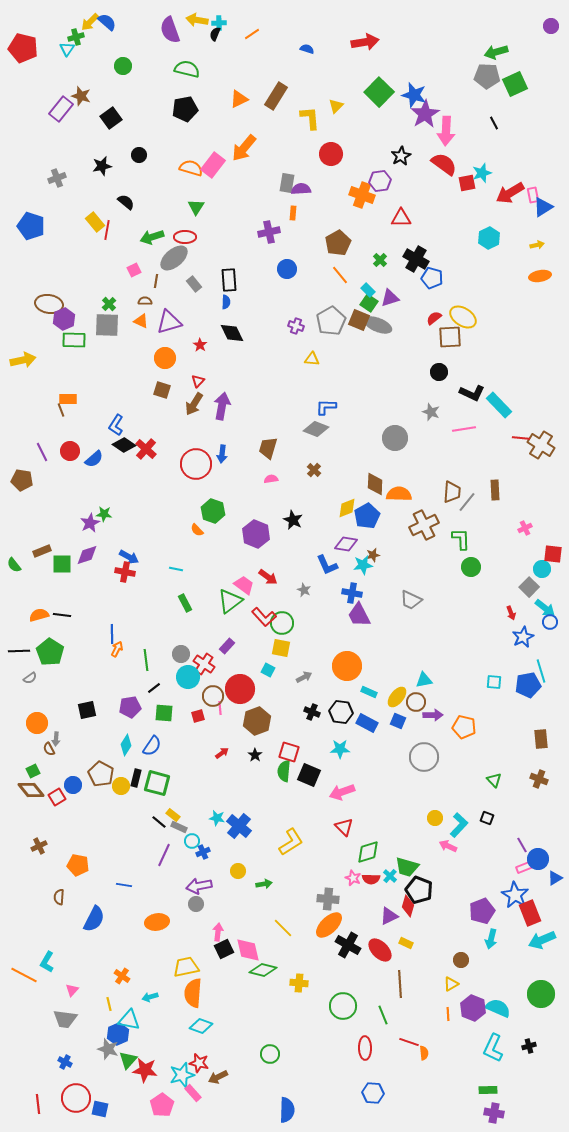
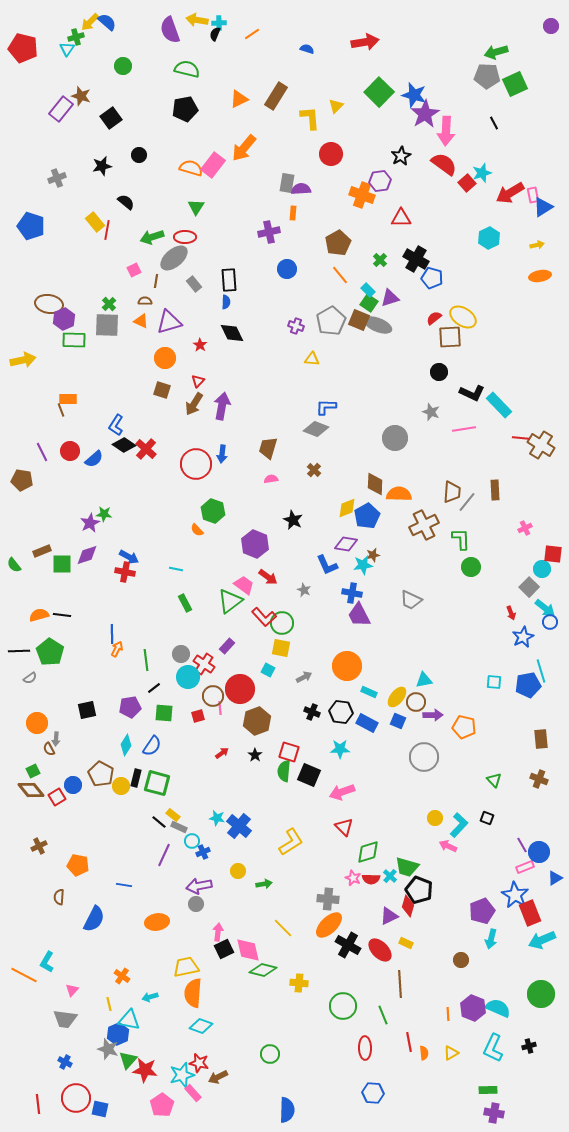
red square at (467, 183): rotated 30 degrees counterclockwise
purple hexagon at (256, 534): moved 1 px left, 10 px down
blue circle at (538, 859): moved 1 px right, 7 px up
yellow triangle at (451, 984): moved 69 px down
red line at (409, 1042): rotated 60 degrees clockwise
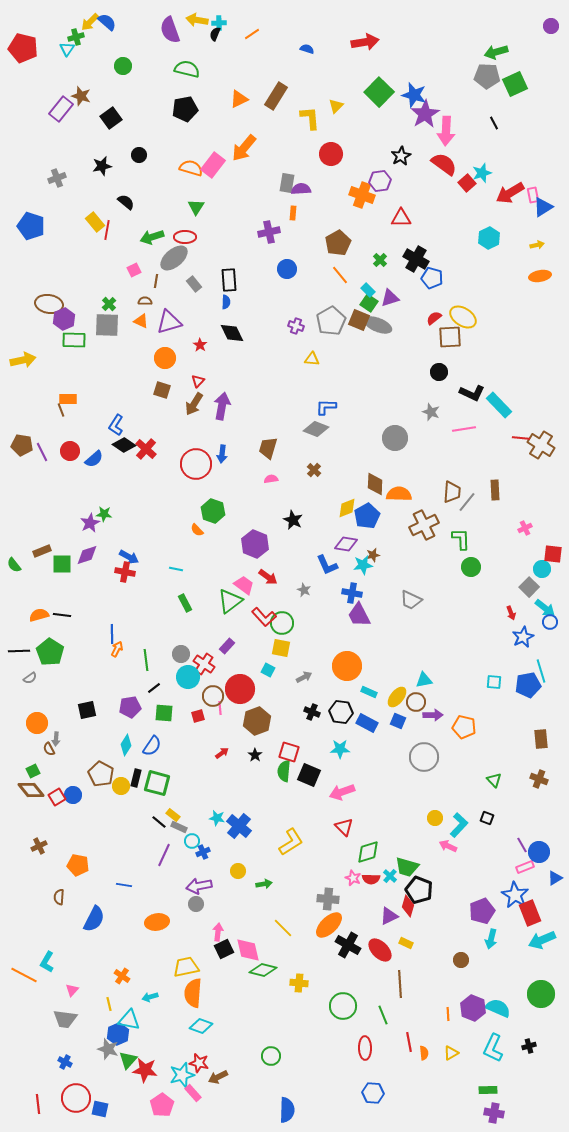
brown pentagon at (22, 480): moved 35 px up
blue circle at (73, 785): moved 10 px down
green circle at (270, 1054): moved 1 px right, 2 px down
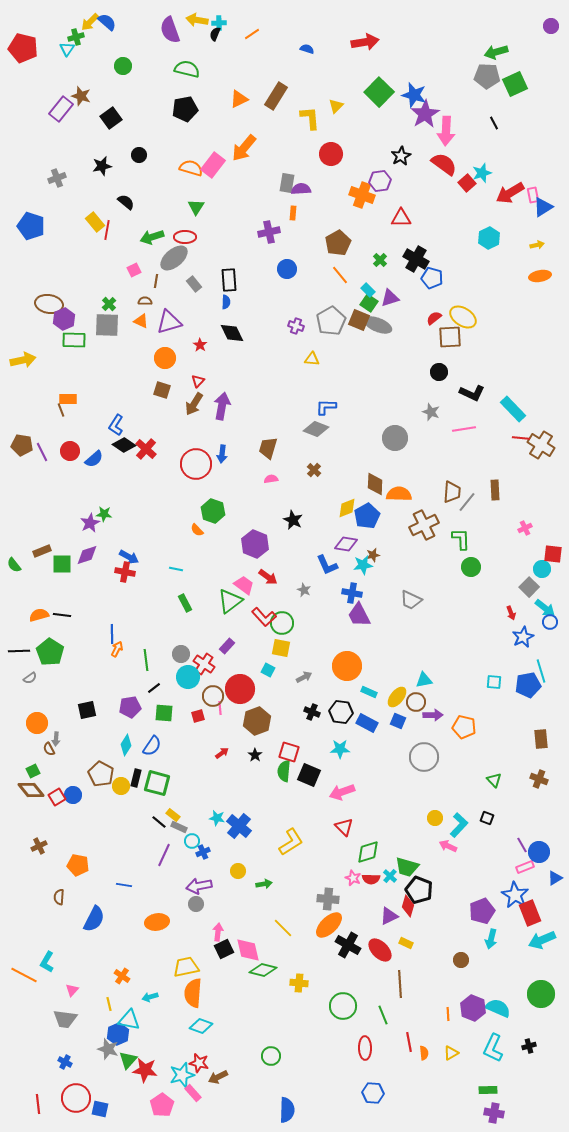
cyan rectangle at (499, 405): moved 14 px right, 4 px down
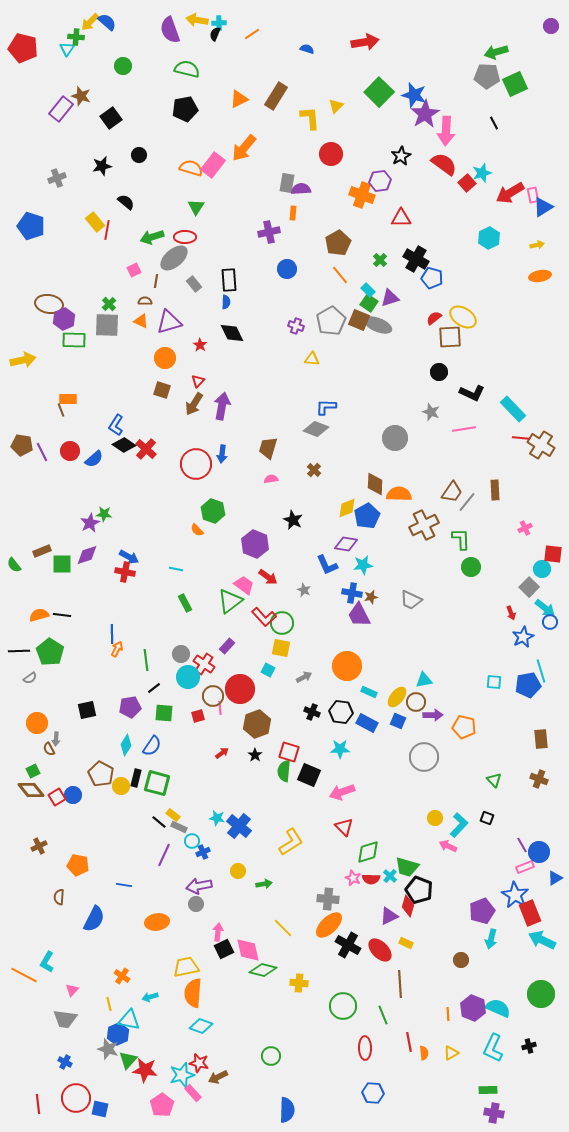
green cross at (76, 37): rotated 21 degrees clockwise
brown trapezoid at (452, 492): rotated 30 degrees clockwise
brown star at (373, 555): moved 2 px left, 42 px down
brown hexagon at (257, 721): moved 3 px down
cyan arrow at (542, 940): rotated 48 degrees clockwise
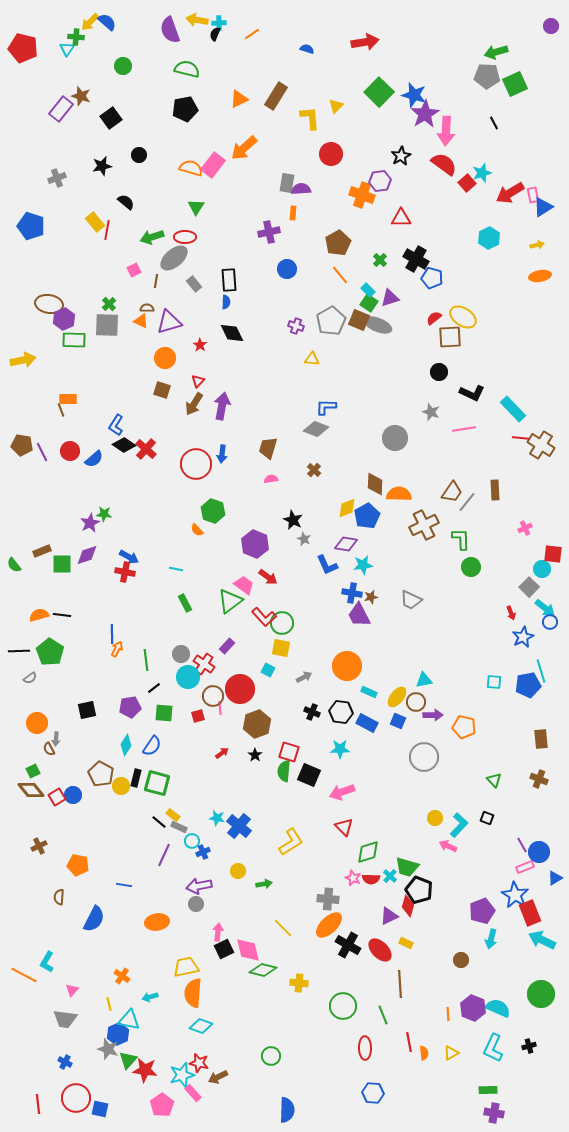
orange arrow at (244, 148): rotated 8 degrees clockwise
brown semicircle at (145, 301): moved 2 px right, 7 px down
gray star at (304, 590): moved 51 px up
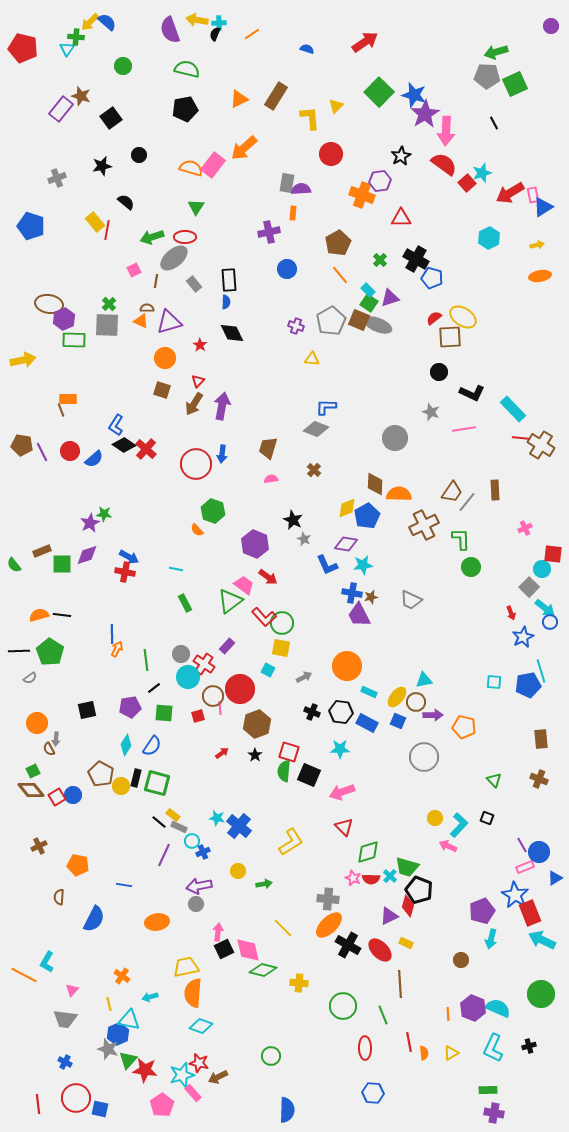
red arrow at (365, 42): rotated 24 degrees counterclockwise
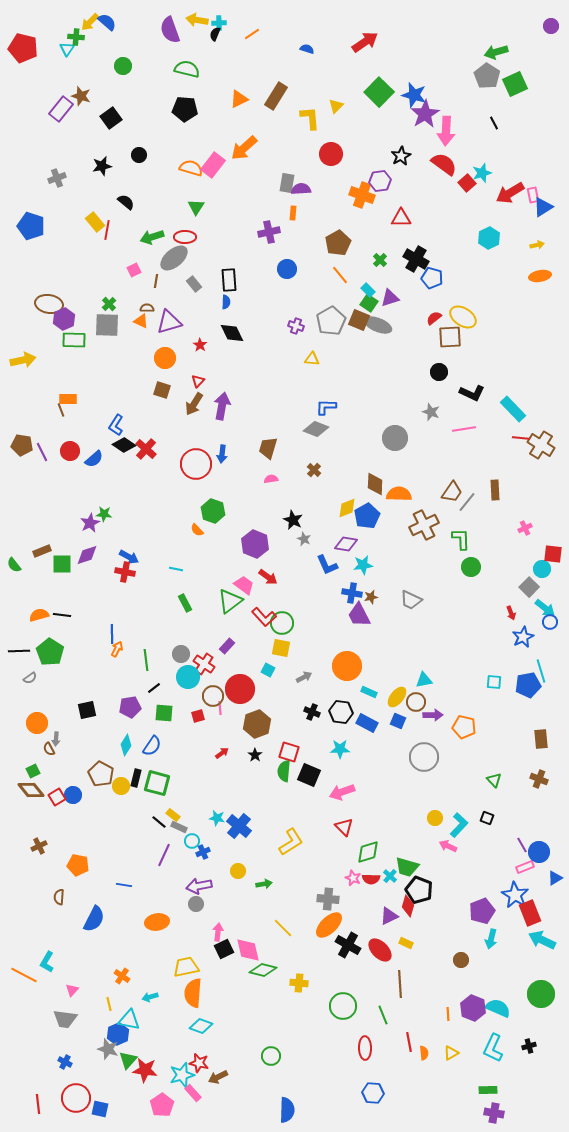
gray pentagon at (487, 76): rotated 30 degrees clockwise
black pentagon at (185, 109): rotated 15 degrees clockwise
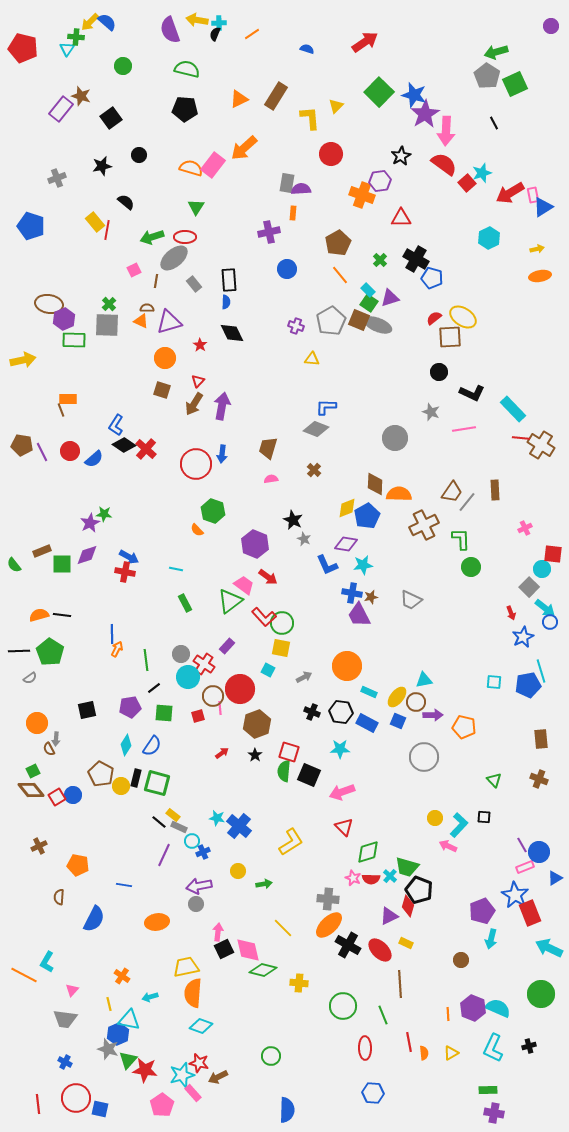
yellow arrow at (537, 245): moved 4 px down
black square at (487, 818): moved 3 px left, 1 px up; rotated 16 degrees counterclockwise
cyan arrow at (542, 940): moved 7 px right, 8 px down
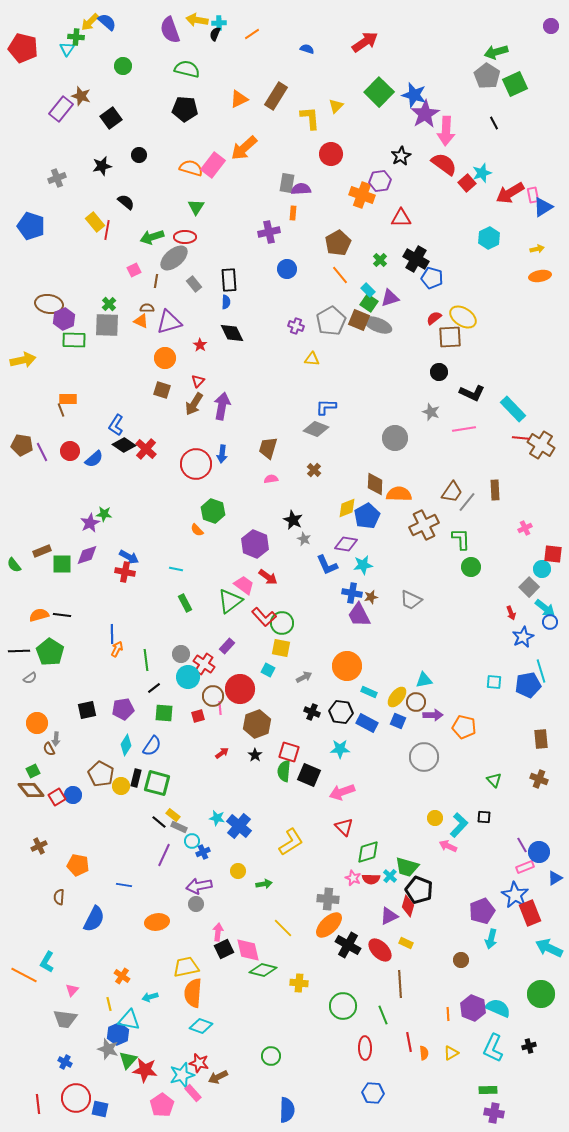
purple pentagon at (130, 707): moved 7 px left, 2 px down
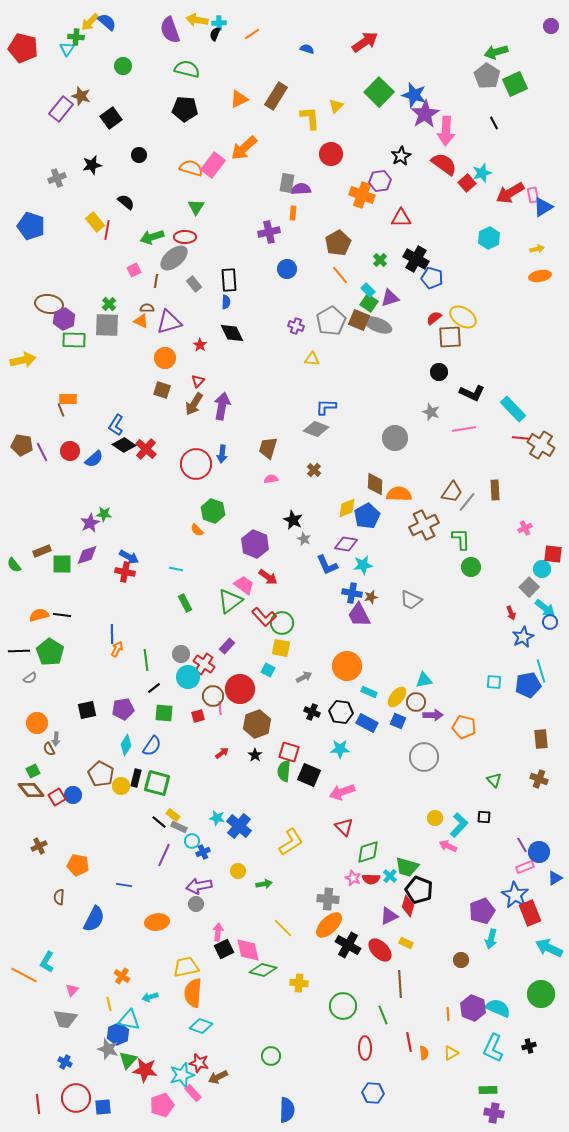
black star at (102, 166): moved 10 px left, 1 px up
pink pentagon at (162, 1105): rotated 15 degrees clockwise
blue square at (100, 1109): moved 3 px right, 2 px up; rotated 18 degrees counterclockwise
